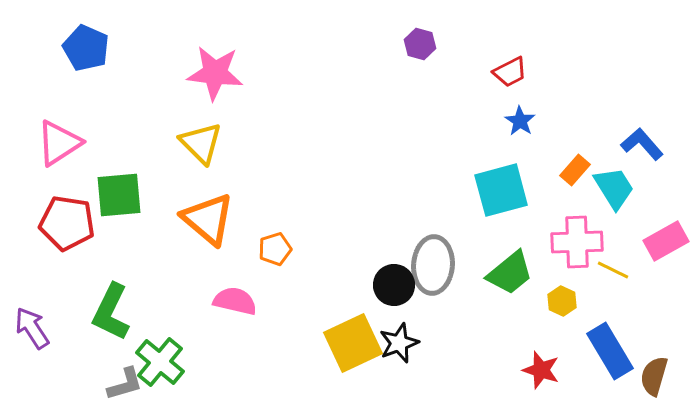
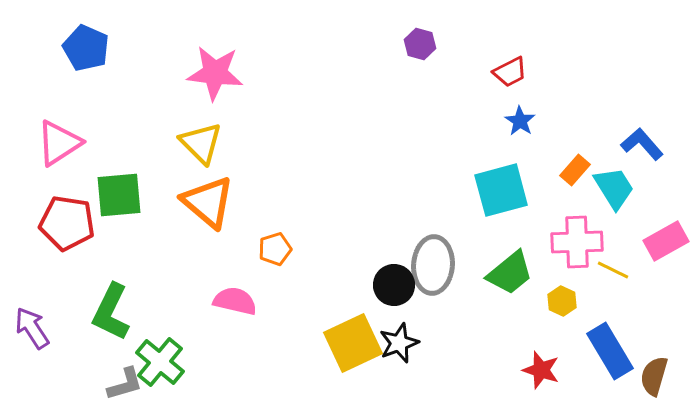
orange triangle: moved 17 px up
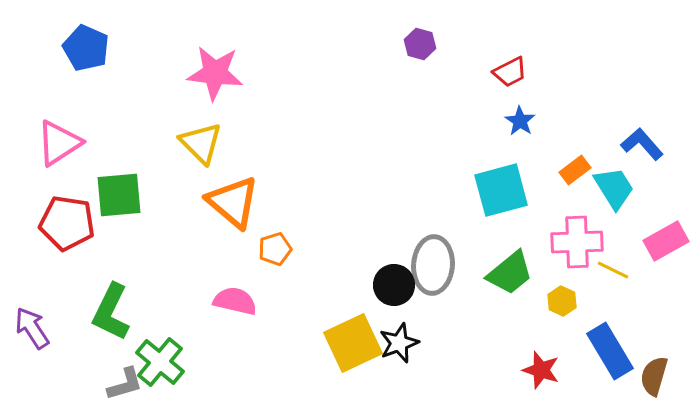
orange rectangle: rotated 12 degrees clockwise
orange triangle: moved 25 px right
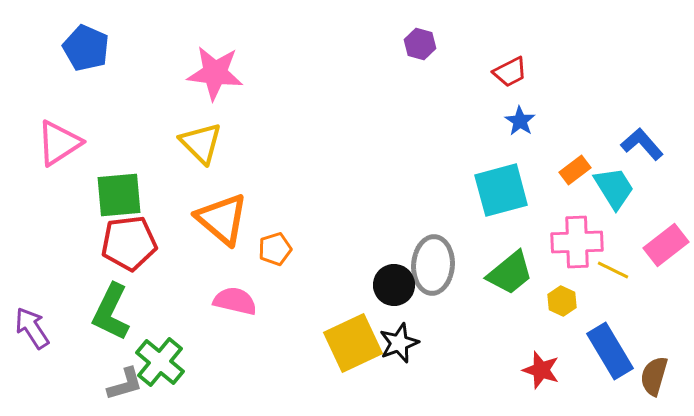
orange triangle: moved 11 px left, 17 px down
red pentagon: moved 62 px right, 20 px down; rotated 16 degrees counterclockwise
pink rectangle: moved 4 px down; rotated 9 degrees counterclockwise
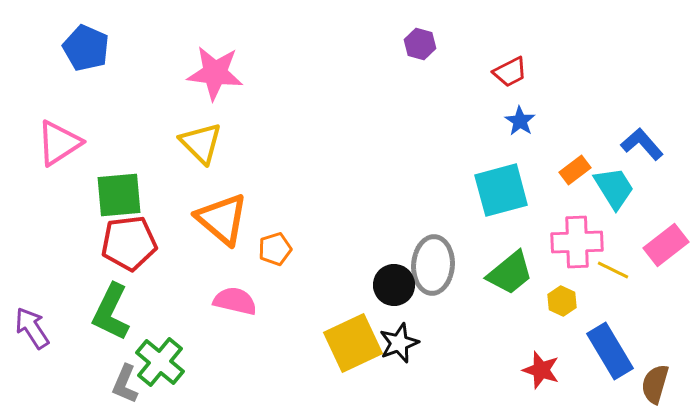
brown semicircle: moved 1 px right, 8 px down
gray L-shape: rotated 129 degrees clockwise
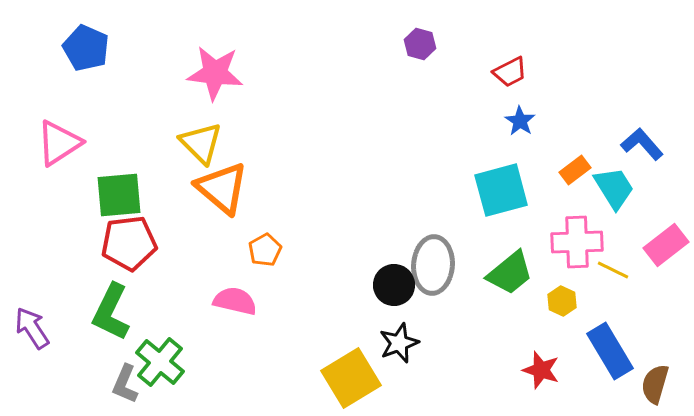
orange triangle: moved 31 px up
orange pentagon: moved 10 px left, 1 px down; rotated 12 degrees counterclockwise
yellow square: moved 2 px left, 35 px down; rotated 6 degrees counterclockwise
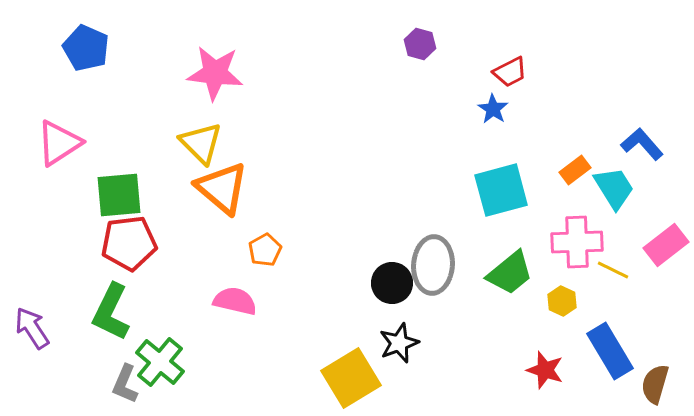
blue star: moved 27 px left, 12 px up
black circle: moved 2 px left, 2 px up
red star: moved 4 px right
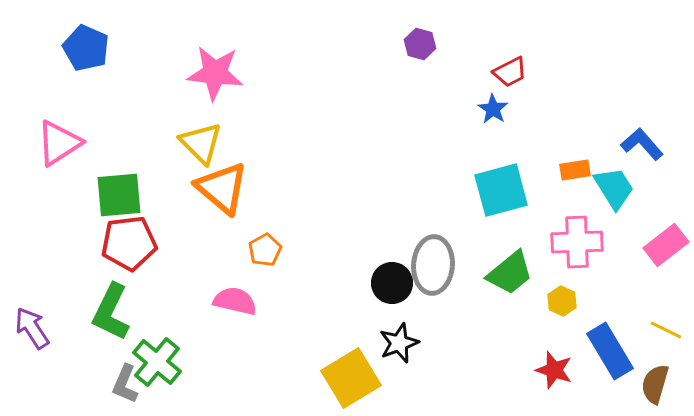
orange rectangle: rotated 28 degrees clockwise
yellow line: moved 53 px right, 60 px down
green cross: moved 3 px left
red star: moved 9 px right
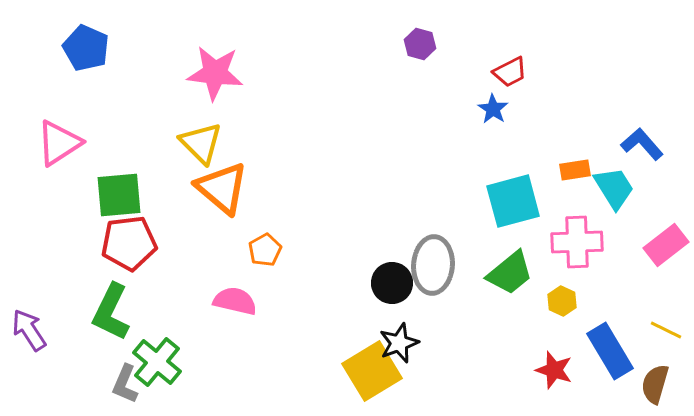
cyan square: moved 12 px right, 11 px down
purple arrow: moved 3 px left, 2 px down
yellow square: moved 21 px right, 7 px up
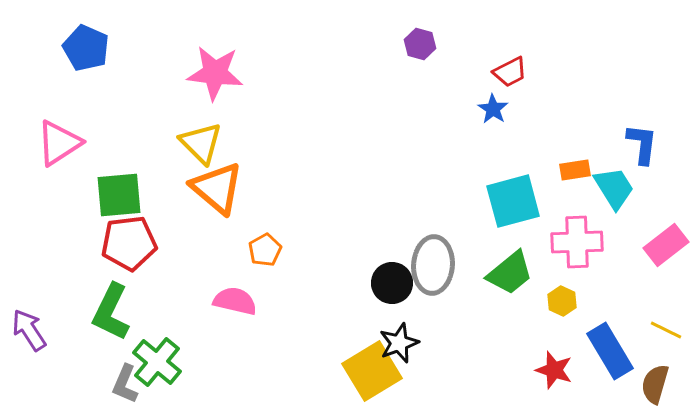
blue L-shape: rotated 48 degrees clockwise
orange triangle: moved 5 px left
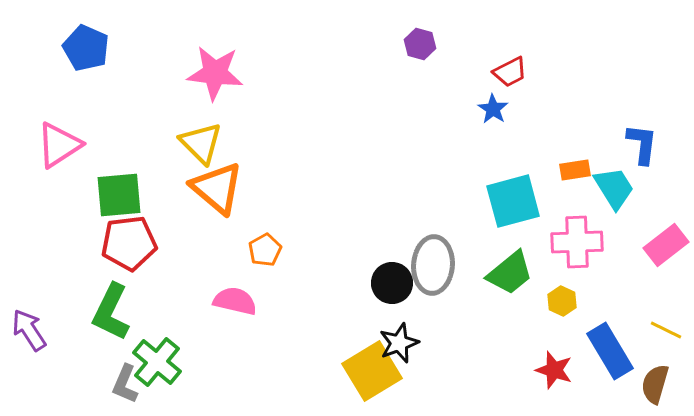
pink triangle: moved 2 px down
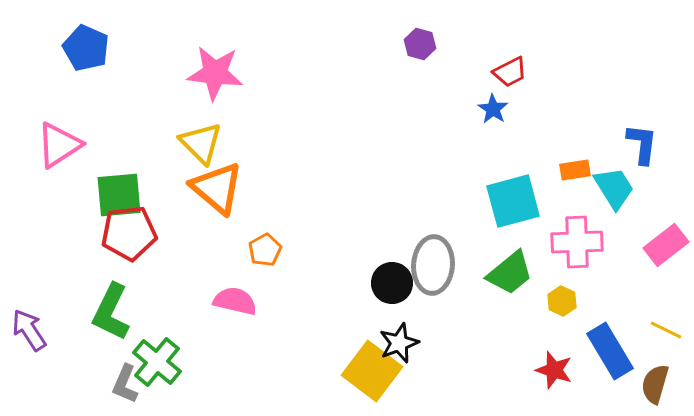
red pentagon: moved 10 px up
yellow square: rotated 22 degrees counterclockwise
